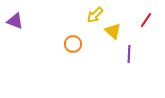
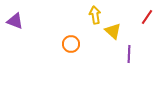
yellow arrow: rotated 126 degrees clockwise
red line: moved 1 px right, 3 px up
orange circle: moved 2 px left
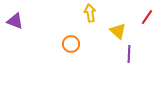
yellow arrow: moved 5 px left, 2 px up
yellow triangle: moved 5 px right
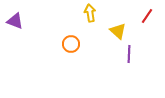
red line: moved 1 px up
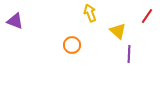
yellow arrow: rotated 12 degrees counterclockwise
orange circle: moved 1 px right, 1 px down
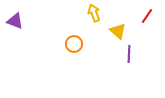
yellow arrow: moved 4 px right
orange circle: moved 2 px right, 1 px up
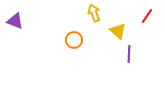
orange circle: moved 4 px up
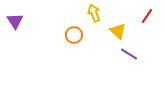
purple triangle: rotated 36 degrees clockwise
orange circle: moved 5 px up
purple line: rotated 60 degrees counterclockwise
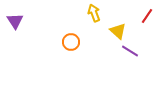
orange circle: moved 3 px left, 7 px down
purple line: moved 1 px right, 3 px up
